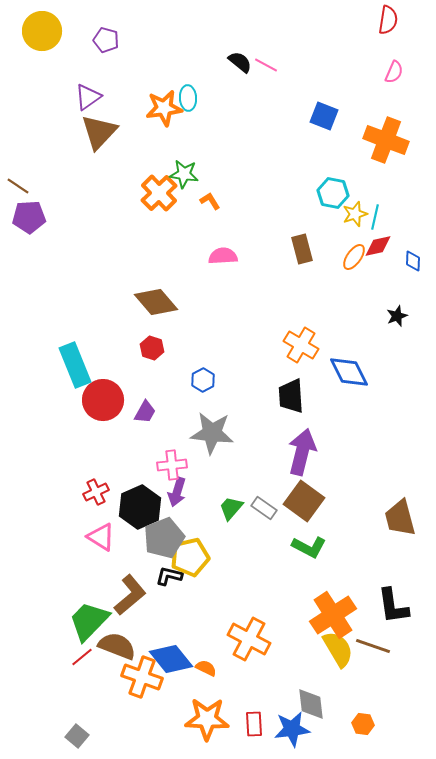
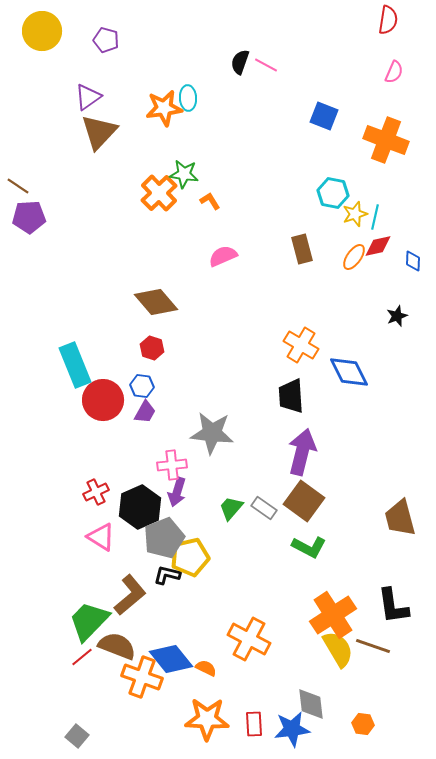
black semicircle at (240, 62): rotated 110 degrees counterclockwise
pink semicircle at (223, 256): rotated 20 degrees counterclockwise
blue hexagon at (203, 380): moved 61 px left, 6 px down; rotated 25 degrees counterclockwise
black L-shape at (169, 576): moved 2 px left, 1 px up
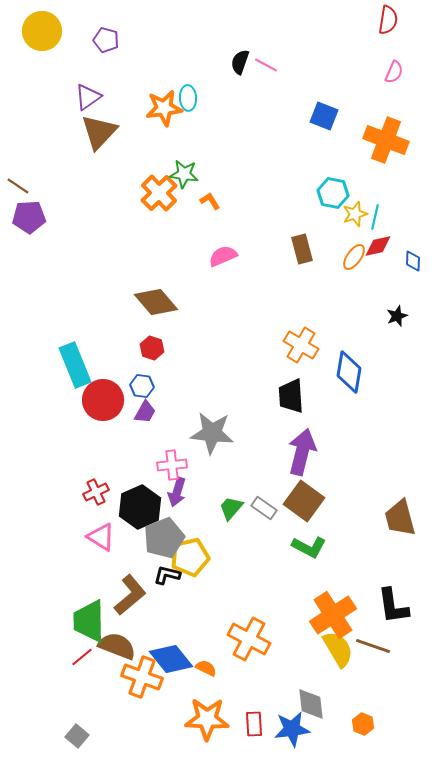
blue diamond at (349, 372): rotated 36 degrees clockwise
green trapezoid at (89, 621): rotated 45 degrees counterclockwise
orange hexagon at (363, 724): rotated 15 degrees clockwise
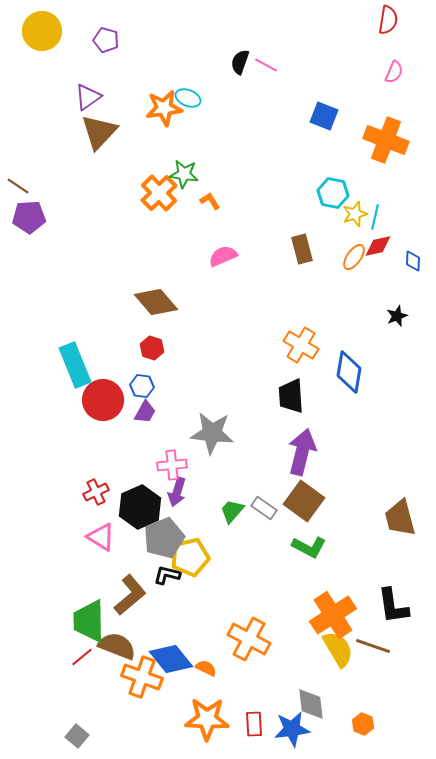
cyan ellipse at (188, 98): rotated 65 degrees counterclockwise
green trapezoid at (231, 508): moved 1 px right, 3 px down
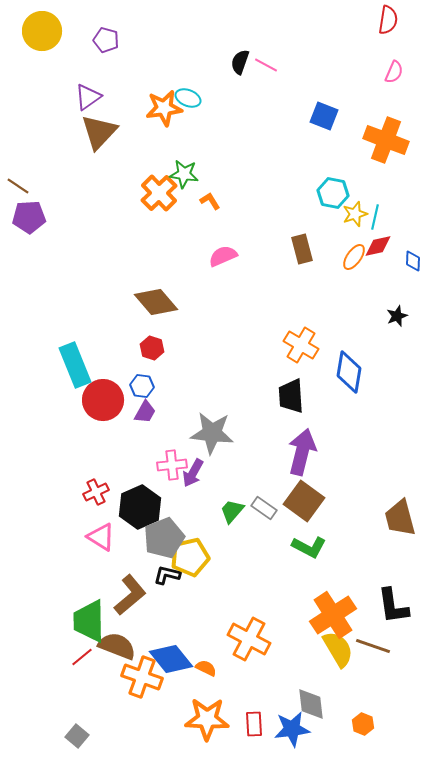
purple arrow at (177, 492): moved 16 px right, 19 px up; rotated 12 degrees clockwise
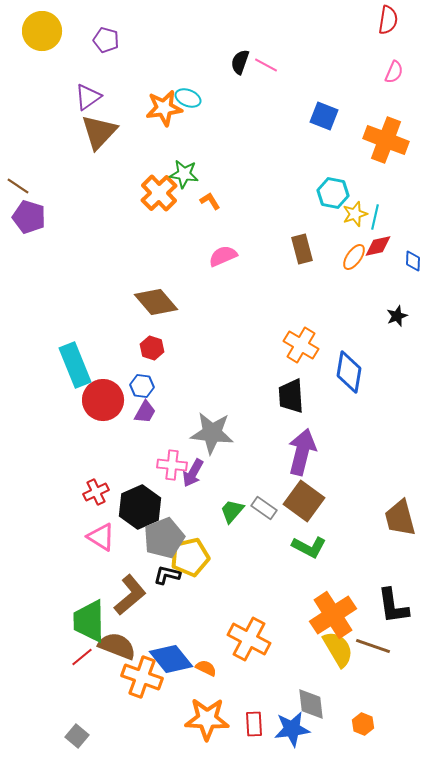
purple pentagon at (29, 217): rotated 20 degrees clockwise
pink cross at (172, 465): rotated 12 degrees clockwise
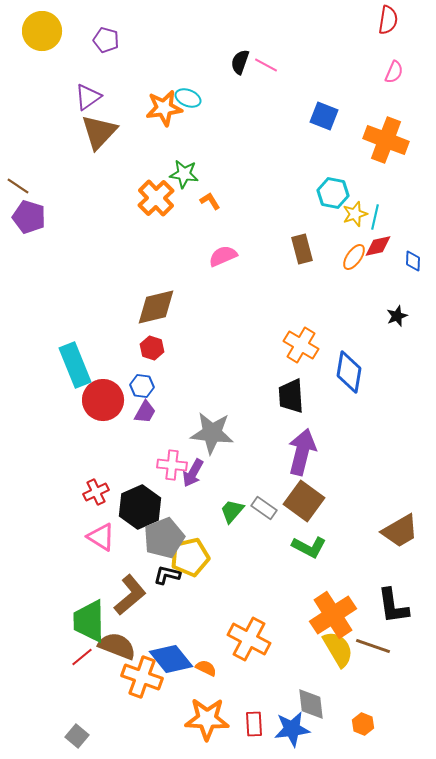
orange cross at (159, 193): moved 3 px left, 5 px down
brown diamond at (156, 302): moved 5 px down; rotated 63 degrees counterclockwise
brown trapezoid at (400, 518): moved 13 px down; rotated 105 degrees counterclockwise
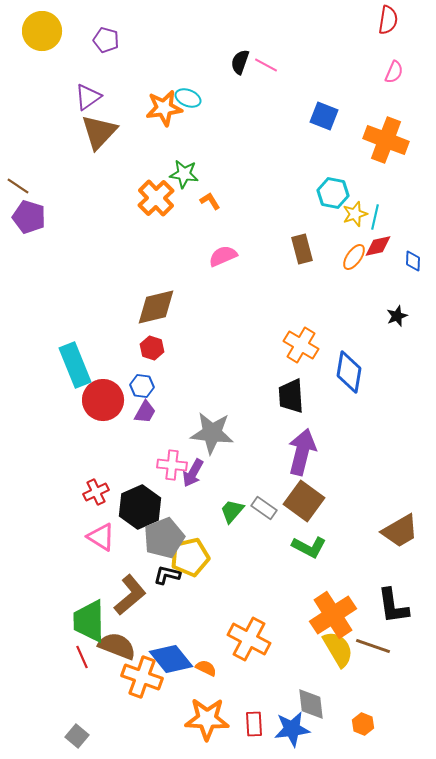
red line at (82, 657): rotated 75 degrees counterclockwise
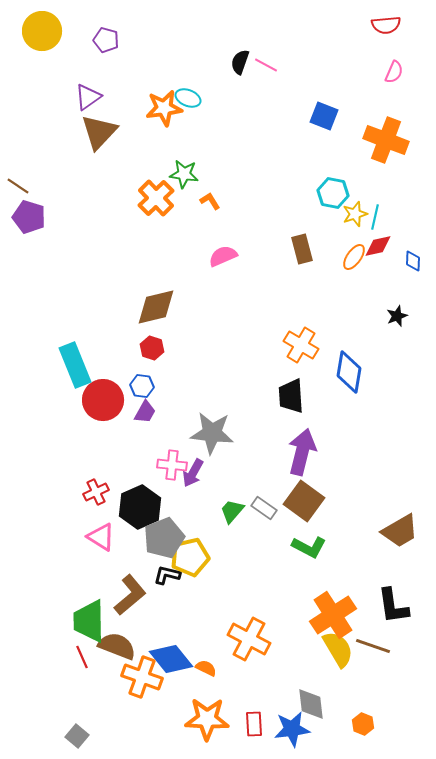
red semicircle at (388, 20): moved 2 px left, 5 px down; rotated 76 degrees clockwise
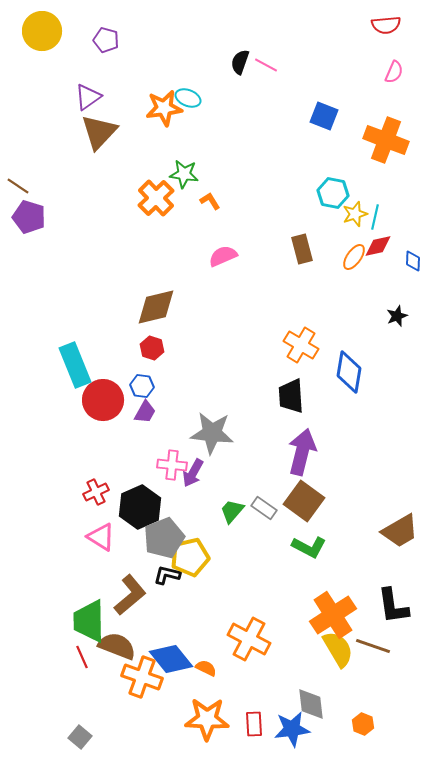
gray square at (77, 736): moved 3 px right, 1 px down
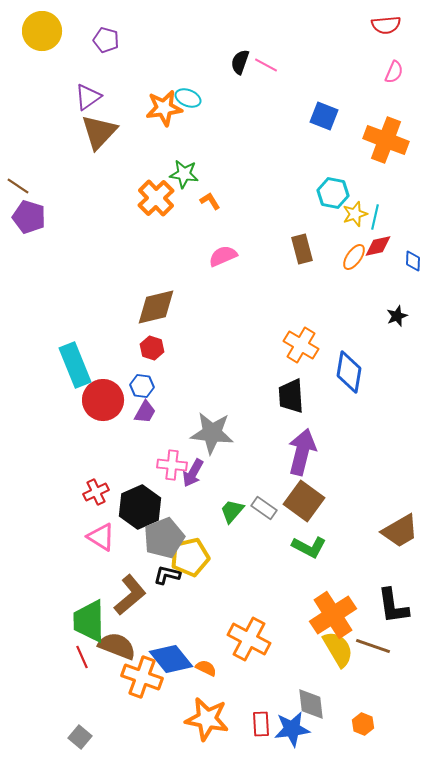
orange star at (207, 719): rotated 9 degrees clockwise
red rectangle at (254, 724): moved 7 px right
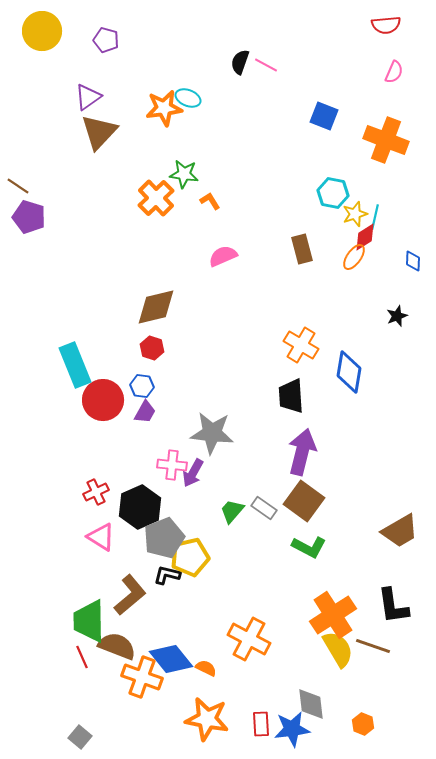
red diamond at (378, 246): moved 13 px left, 9 px up; rotated 20 degrees counterclockwise
